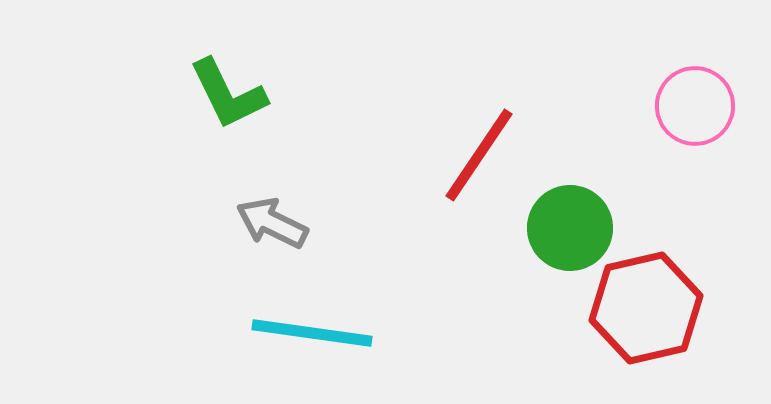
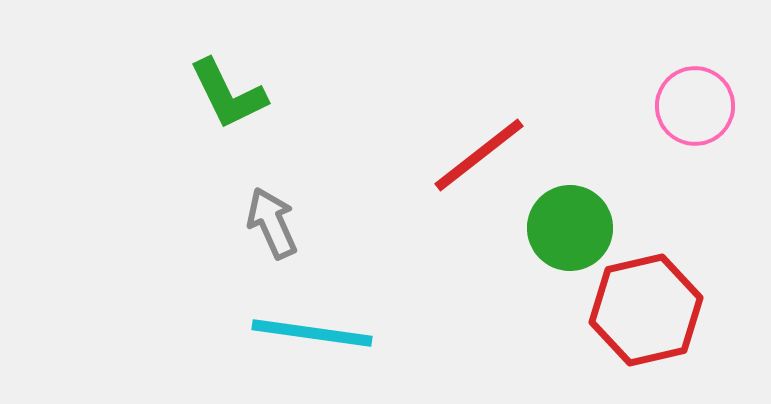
red line: rotated 18 degrees clockwise
gray arrow: rotated 40 degrees clockwise
red hexagon: moved 2 px down
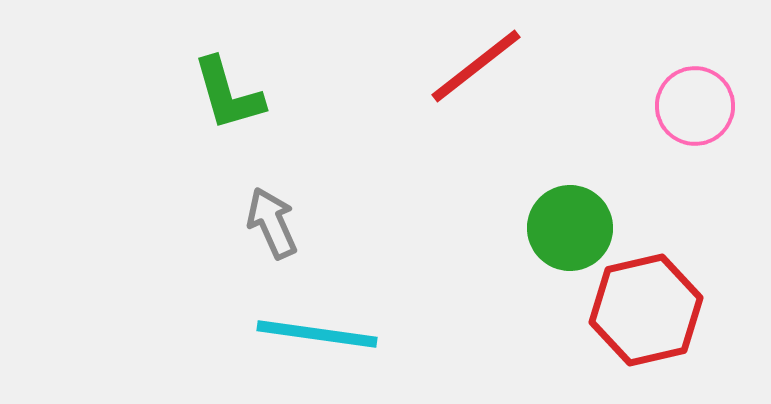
green L-shape: rotated 10 degrees clockwise
red line: moved 3 px left, 89 px up
cyan line: moved 5 px right, 1 px down
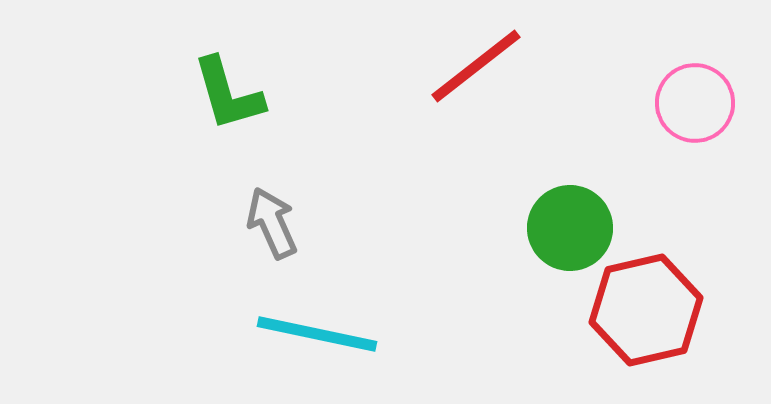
pink circle: moved 3 px up
cyan line: rotated 4 degrees clockwise
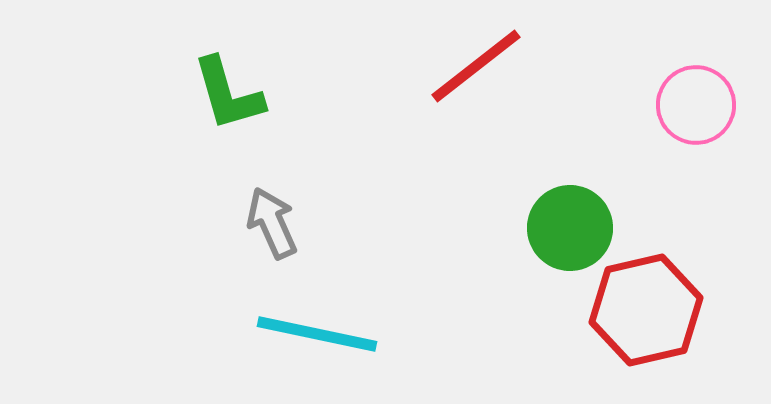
pink circle: moved 1 px right, 2 px down
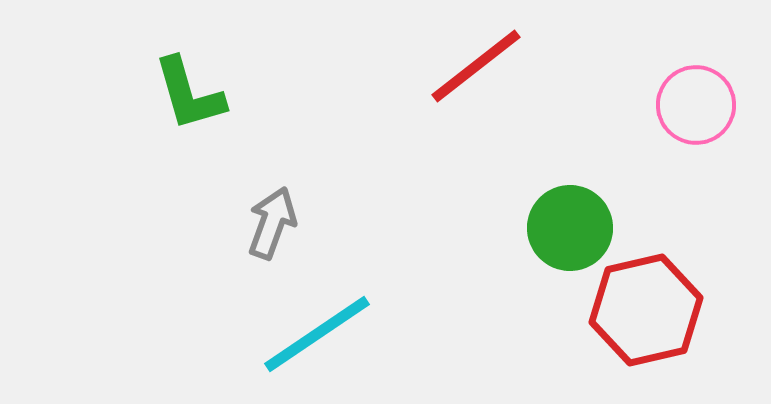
green L-shape: moved 39 px left
gray arrow: rotated 44 degrees clockwise
cyan line: rotated 46 degrees counterclockwise
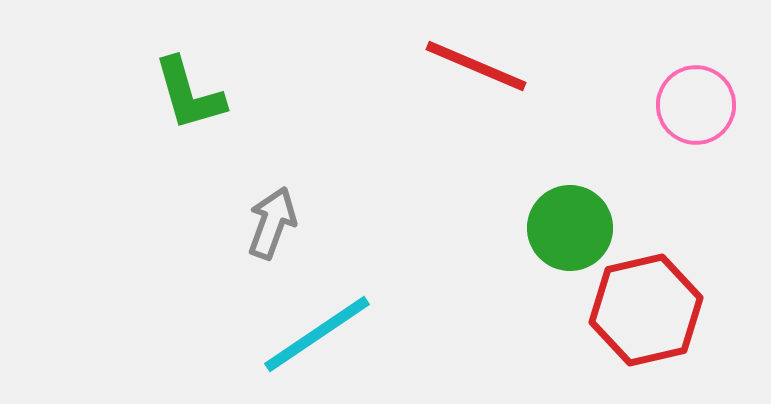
red line: rotated 61 degrees clockwise
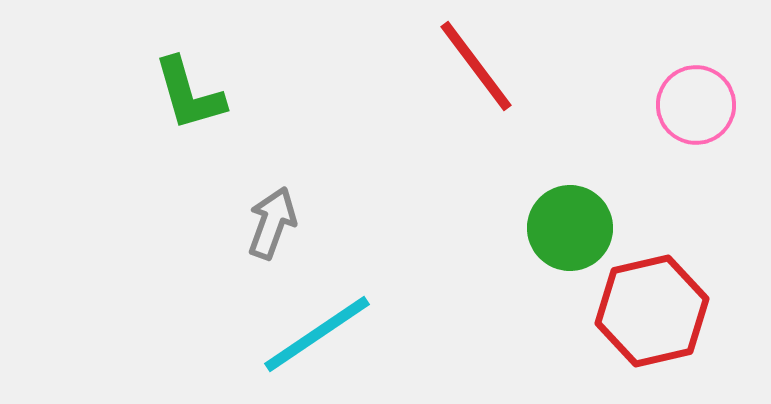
red line: rotated 30 degrees clockwise
red hexagon: moved 6 px right, 1 px down
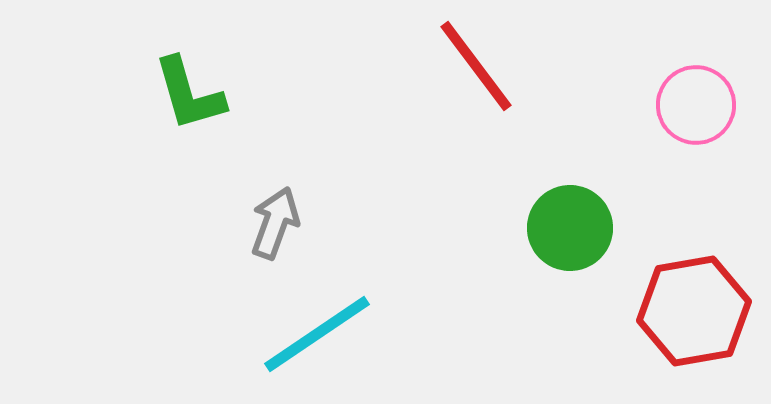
gray arrow: moved 3 px right
red hexagon: moved 42 px right; rotated 3 degrees clockwise
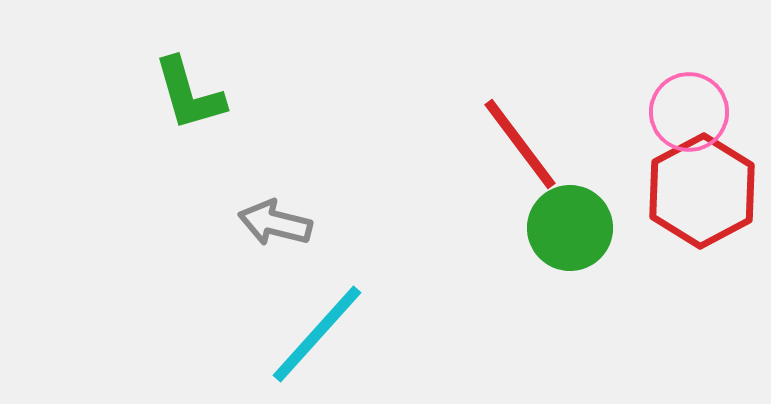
red line: moved 44 px right, 78 px down
pink circle: moved 7 px left, 7 px down
gray arrow: rotated 96 degrees counterclockwise
red hexagon: moved 8 px right, 120 px up; rotated 18 degrees counterclockwise
cyan line: rotated 14 degrees counterclockwise
